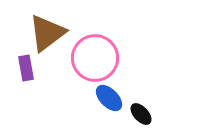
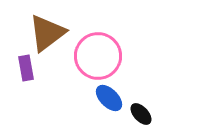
pink circle: moved 3 px right, 2 px up
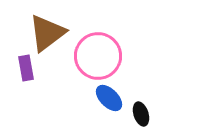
black ellipse: rotated 25 degrees clockwise
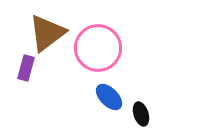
pink circle: moved 8 px up
purple rectangle: rotated 25 degrees clockwise
blue ellipse: moved 1 px up
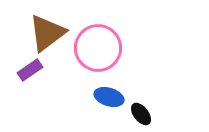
purple rectangle: moved 4 px right, 2 px down; rotated 40 degrees clockwise
blue ellipse: rotated 28 degrees counterclockwise
black ellipse: rotated 20 degrees counterclockwise
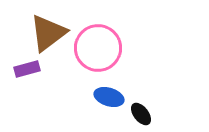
brown triangle: moved 1 px right
purple rectangle: moved 3 px left, 1 px up; rotated 20 degrees clockwise
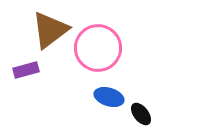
brown triangle: moved 2 px right, 3 px up
purple rectangle: moved 1 px left, 1 px down
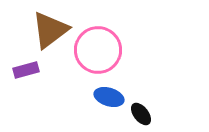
pink circle: moved 2 px down
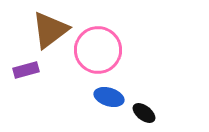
black ellipse: moved 3 px right, 1 px up; rotated 15 degrees counterclockwise
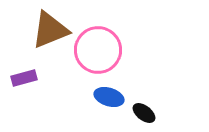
brown triangle: rotated 15 degrees clockwise
purple rectangle: moved 2 px left, 8 px down
